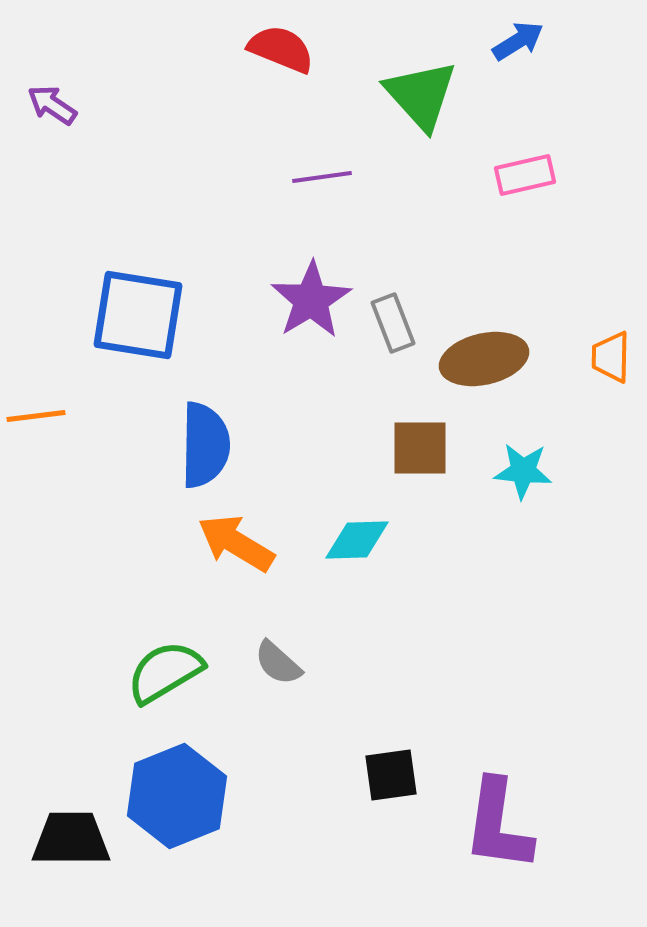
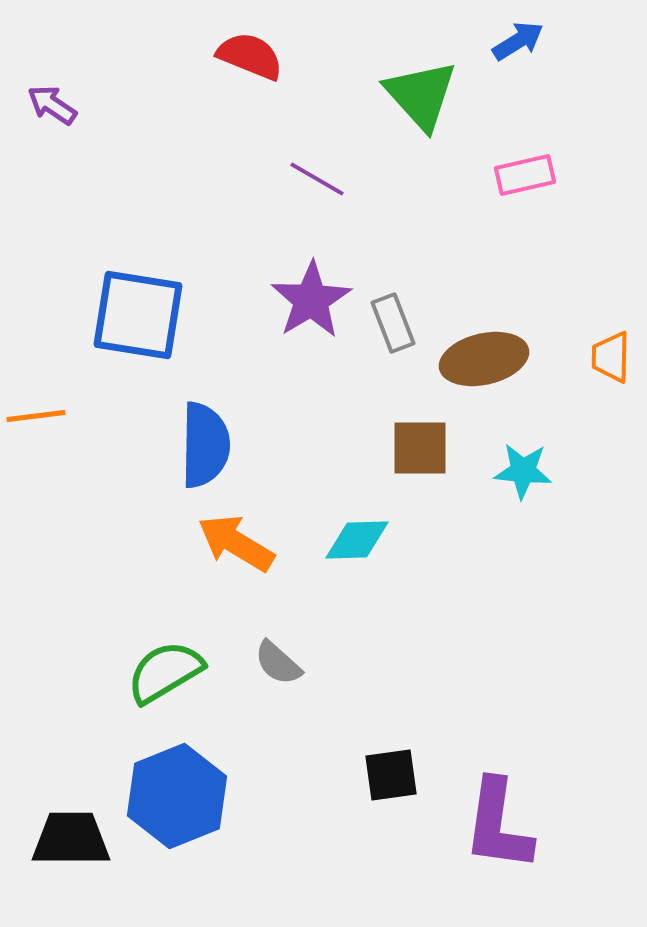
red semicircle: moved 31 px left, 7 px down
purple line: moved 5 px left, 2 px down; rotated 38 degrees clockwise
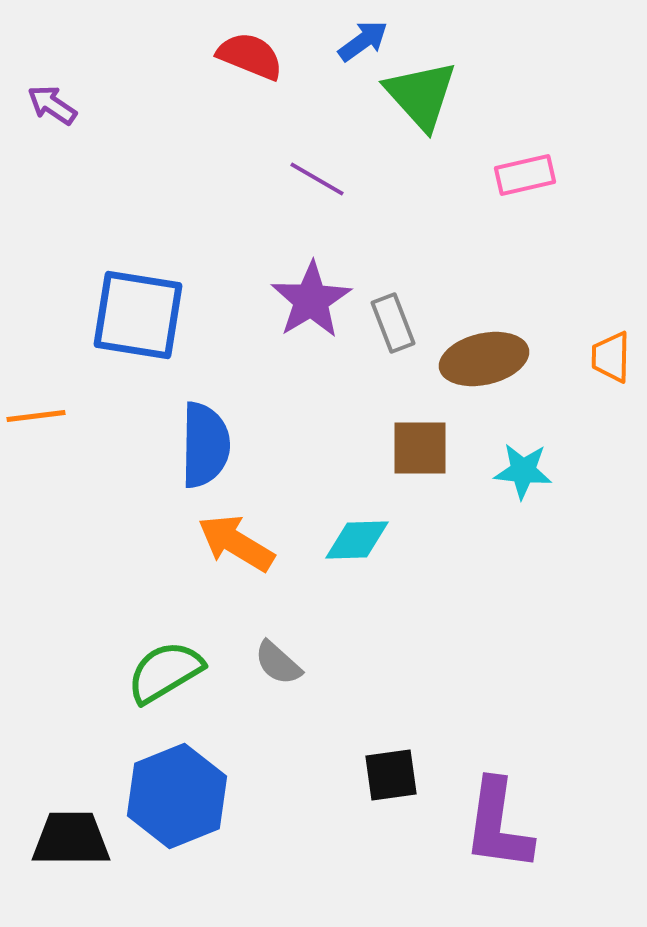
blue arrow: moved 155 px left; rotated 4 degrees counterclockwise
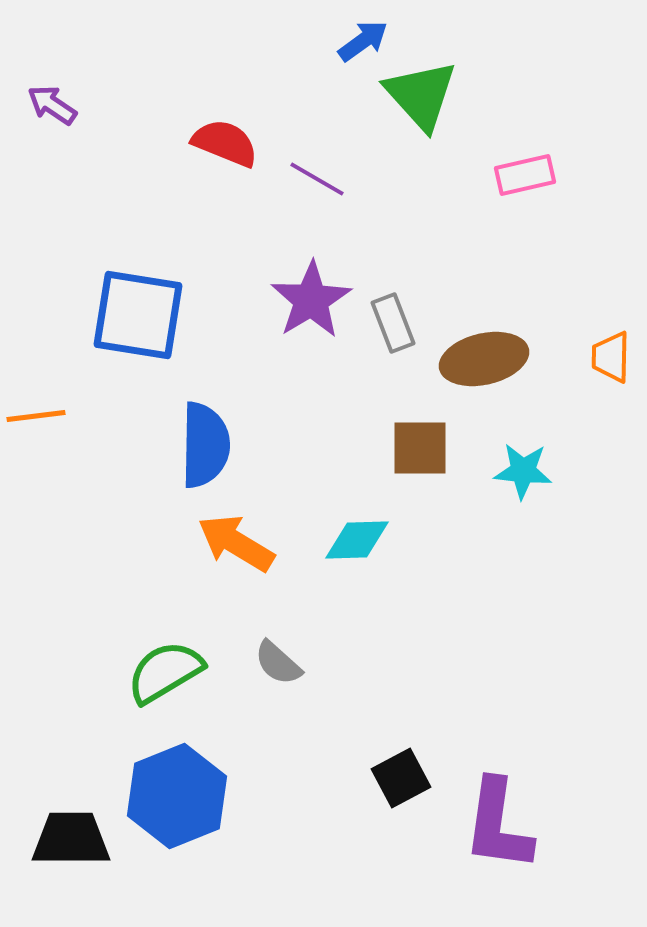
red semicircle: moved 25 px left, 87 px down
black square: moved 10 px right, 3 px down; rotated 20 degrees counterclockwise
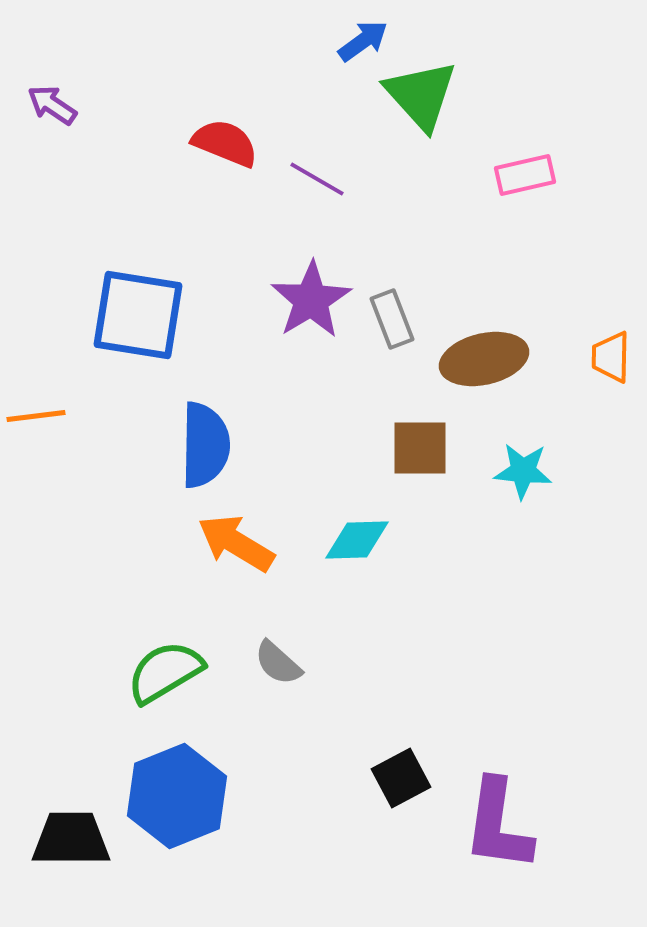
gray rectangle: moved 1 px left, 4 px up
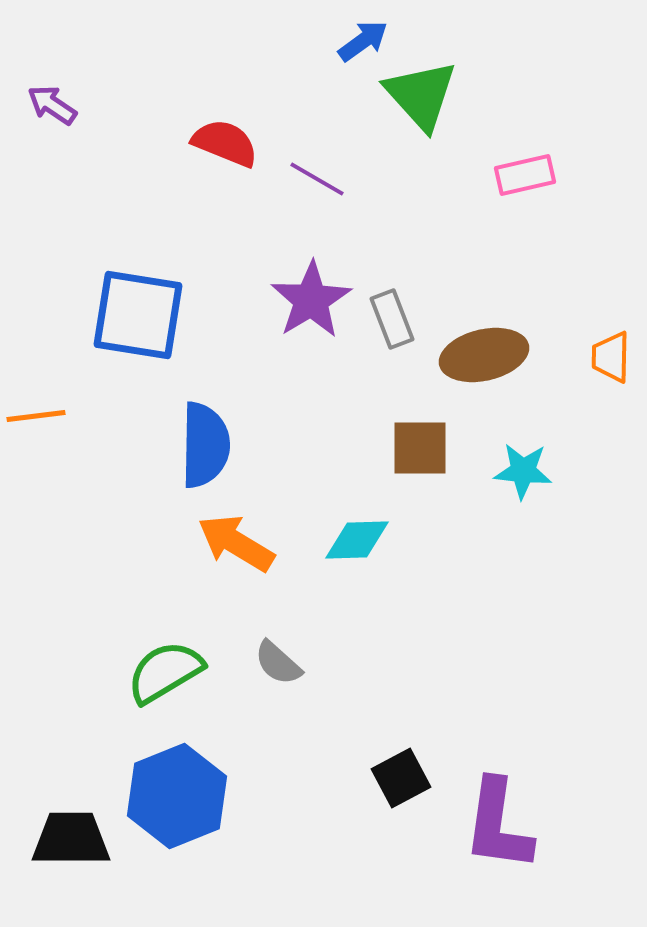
brown ellipse: moved 4 px up
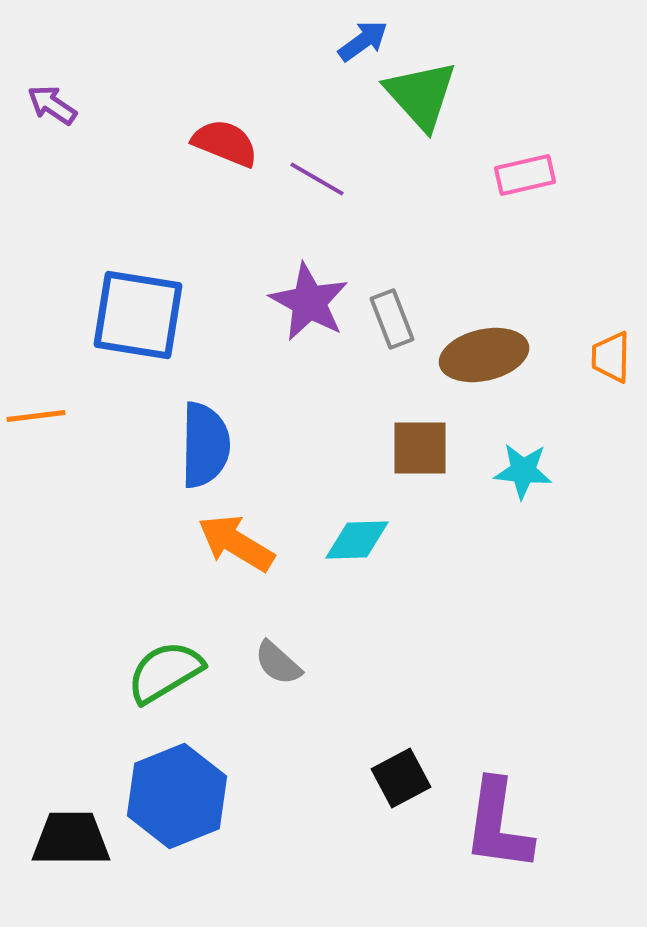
purple star: moved 2 px left, 2 px down; rotated 12 degrees counterclockwise
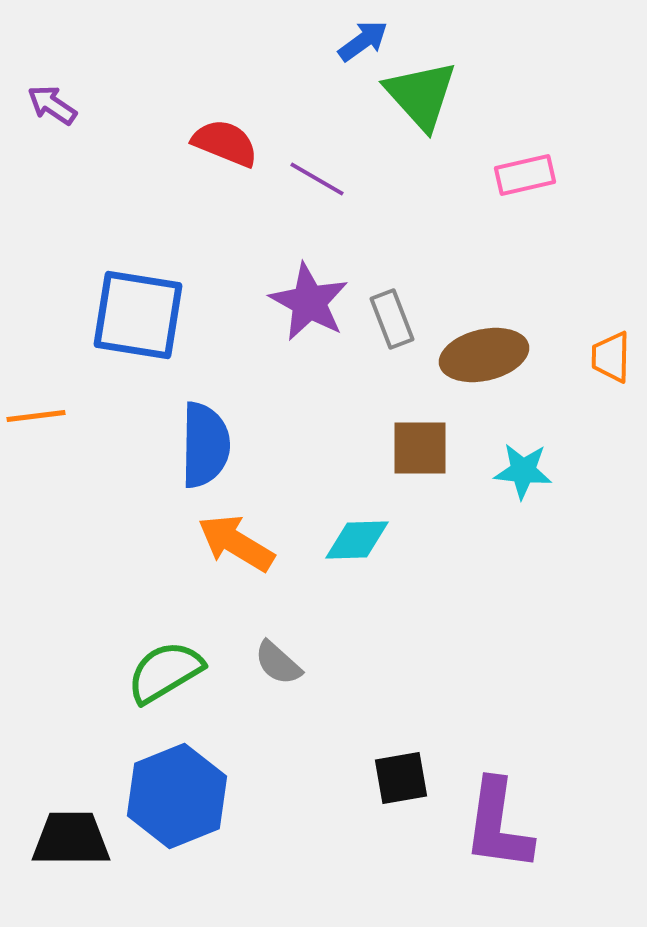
black square: rotated 18 degrees clockwise
